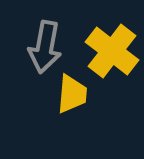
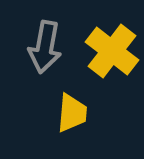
yellow trapezoid: moved 19 px down
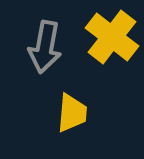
yellow cross: moved 14 px up
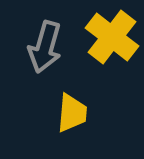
gray arrow: rotated 6 degrees clockwise
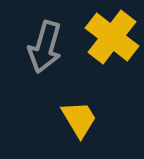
yellow trapezoid: moved 7 px right, 6 px down; rotated 36 degrees counterclockwise
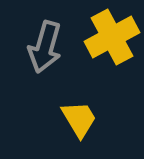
yellow cross: rotated 24 degrees clockwise
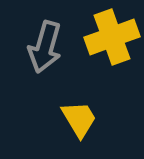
yellow cross: rotated 8 degrees clockwise
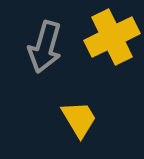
yellow cross: rotated 6 degrees counterclockwise
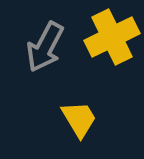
gray arrow: rotated 12 degrees clockwise
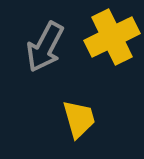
yellow trapezoid: rotated 15 degrees clockwise
